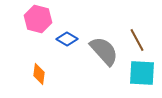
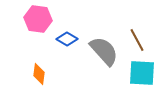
pink hexagon: rotated 8 degrees counterclockwise
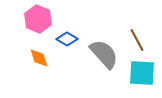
pink hexagon: rotated 16 degrees clockwise
gray semicircle: moved 3 px down
orange diamond: moved 16 px up; rotated 25 degrees counterclockwise
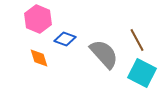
blue diamond: moved 2 px left; rotated 10 degrees counterclockwise
cyan square: rotated 24 degrees clockwise
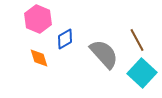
blue diamond: rotated 50 degrees counterclockwise
cyan square: rotated 16 degrees clockwise
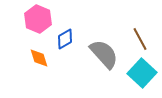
brown line: moved 3 px right, 1 px up
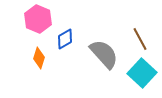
orange diamond: rotated 35 degrees clockwise
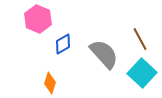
blue diamond: moved 2 px left, 5 px down
orange diamond: moved 11 px right, 25 px down
